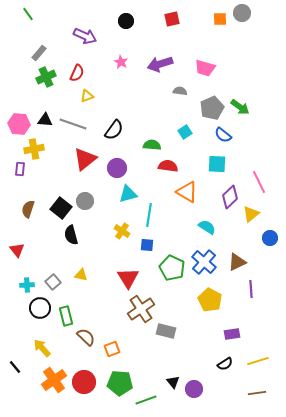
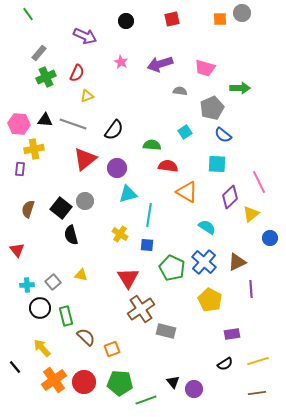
green arrow at (240, 107): moved 19 px up; rotated 36 degrees counterclockwise
yellow cross at (122, 231): moved 2 px left, 3 px down
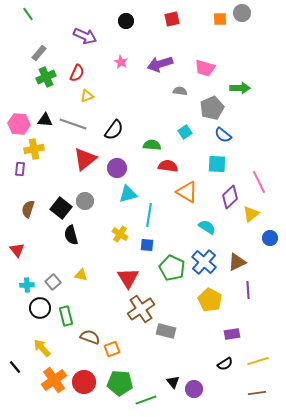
purple line at (251, 289): moved 3 px left, 1 px down
brown semicircle at (86, 337): moved 4 px right; rotated 24 degrees counterclockwise
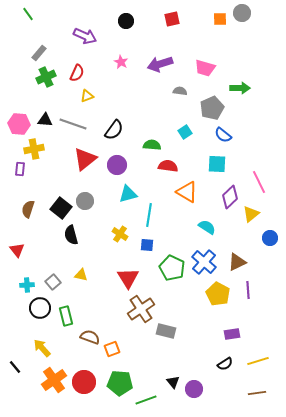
purple circle at (117, 168): moved 3 px up
yellow pentagon at (210, 300): moved 8 px right, 6 px up
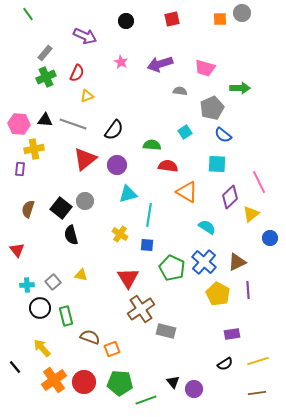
gray rectangle at (39, 53): moved 6 px right
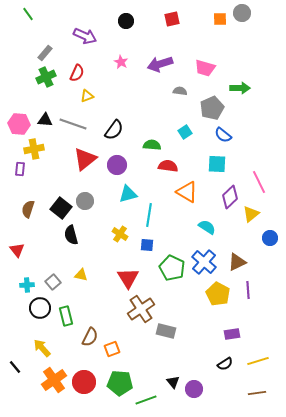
brown semicircle at (90, 337): rotated 96 degrees clockwise
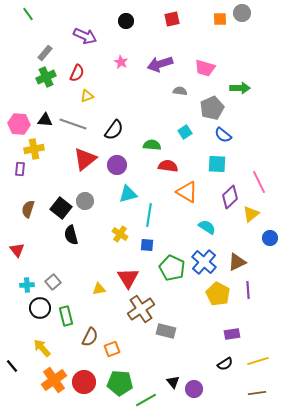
yellow triangle at (81, 275): moved 18 px right, 14 px down; rotated 24 degrees counterclockwise
black line at (15, 367): moved 3 px left, 1 px up
green line at (146, 400): rotated 10 degrees counterclockwise
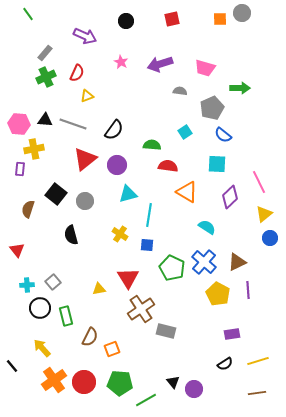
black square at (61, 208): moved 5 px left, 14 px up
yellow triangle at (251, 214): moved 13 px right
